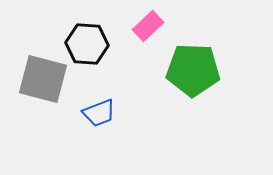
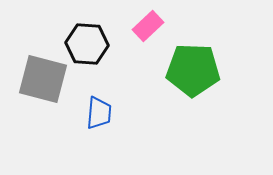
blue trapezoid: rotated 64 degrees counterclockwise
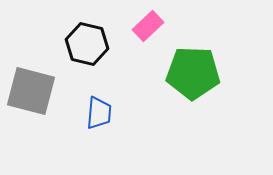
black hexagon: rotated 9 degrees clockwise
green pentagon: moved 3 px down
gray square: moved 12 px left, 12 px down
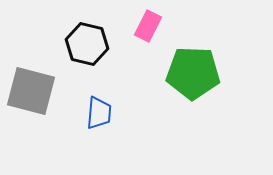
pink rectangle: rotated 20 degrees counterclockwise
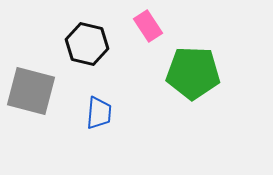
pink rectangle: rotated 60 degrees counterclockwise
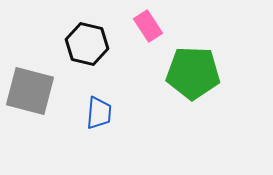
gray square: moved 1 px left
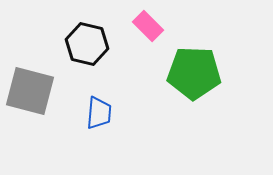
pink rectangle: rotated 12 degrees counterclockwise
green pentagon: moved 1 px right
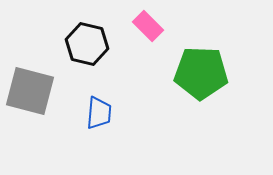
green pentagon: moved 7 px right
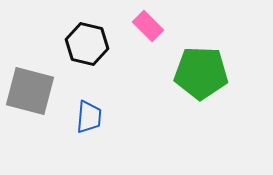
blue trapezoid: moved 10 px left, 4 px down
